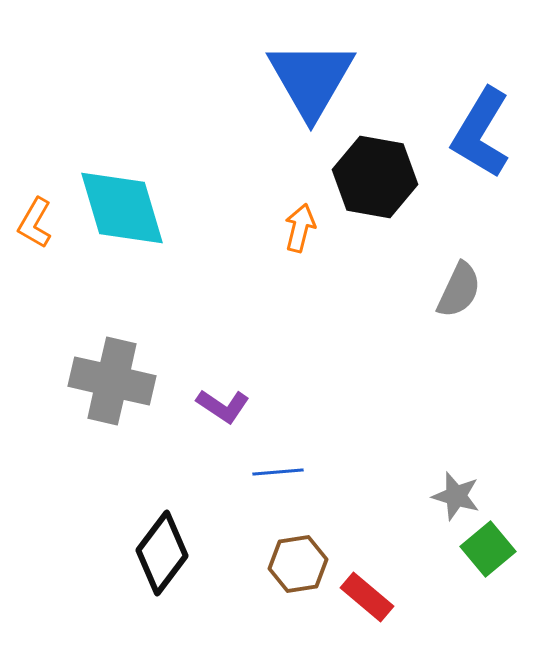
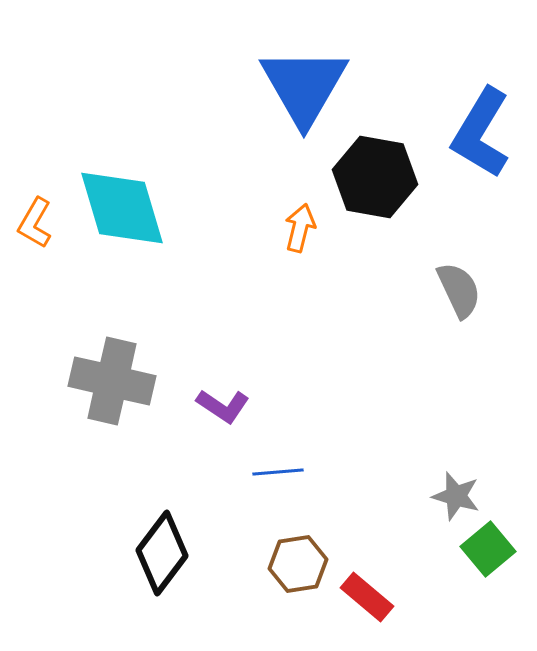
blue triangle: moved 7 px left, 7 px down
gray semicircle: rotated 50 degrees counterclockwise
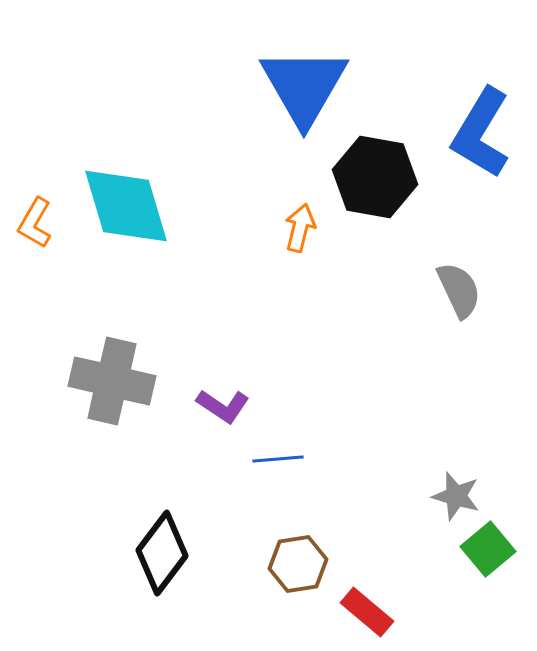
cyan diamond: moved 4 px right, 2 px up
blue line: moved 13 px up
red rectangle: moved 15 px down
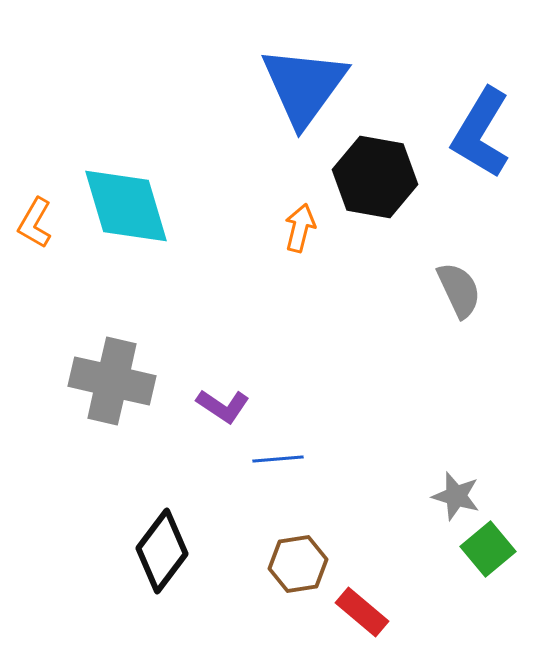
blue triangle: rotated 6 degrees clockwise
black diamond: moved 2 px up
red rectangle: moved 5 px left
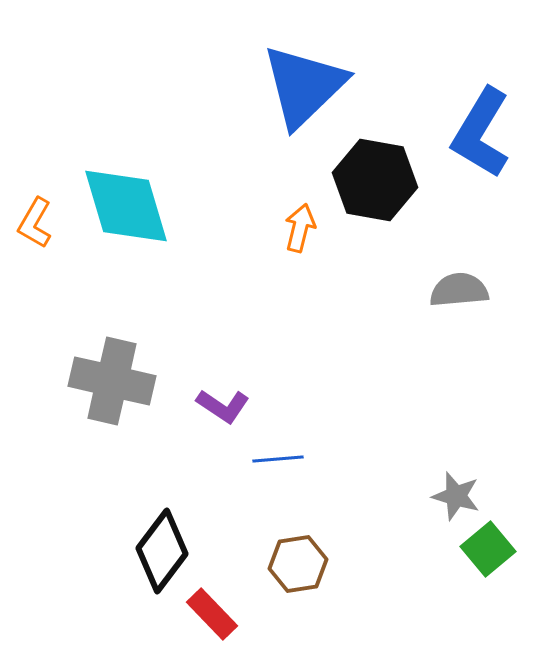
blue triangle: rotated 10 degrees clockwise
black hexagon: moved 3 px down
gray semicircle: rotated 70 degrees counterclockwise
red rectangle: moved 150 px left, 2 px down; rotated 6 degrees clockwise
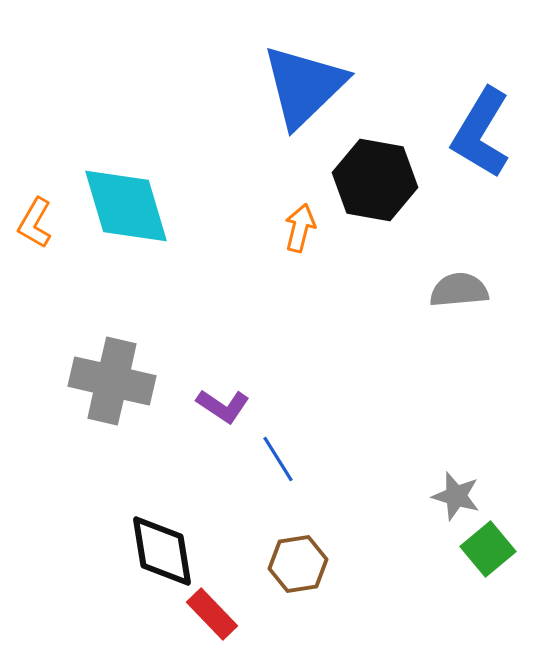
blue line: rotated 63 degrees clockwise
black diamond: rotated 46 degrees counterclockwise
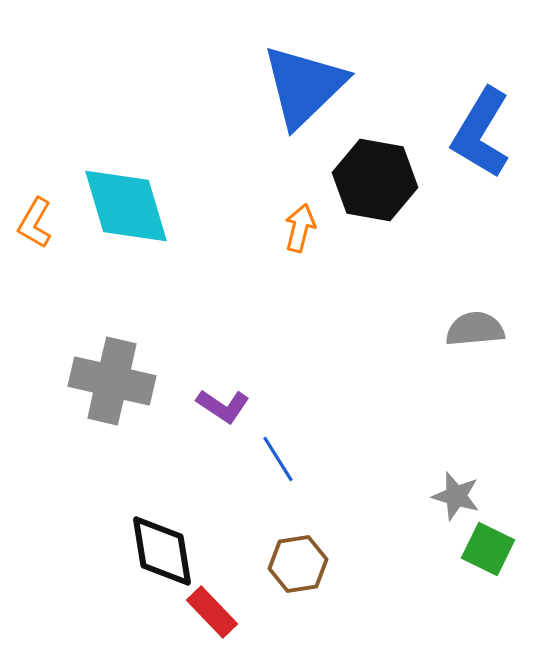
gray semicircle: moved 16 px right, 39 px down
green square: rotated 24 degrees counterclockwise
red rectangle: moved 2 px up
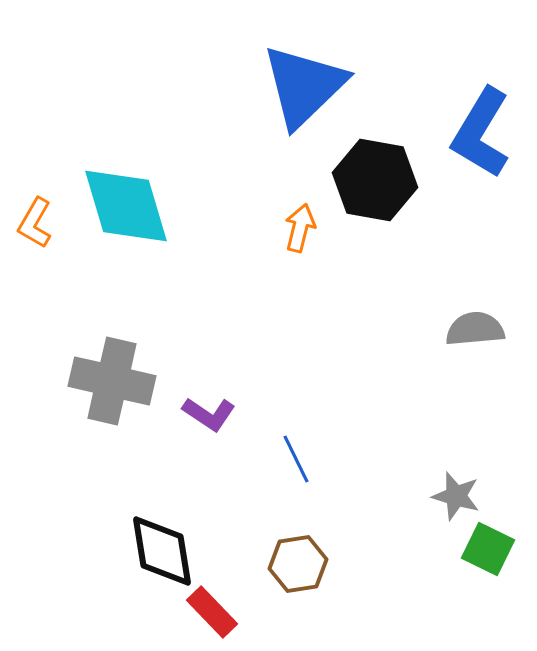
purple L-shape: moved 14 px left, 8 px down
blue line: moved 18 px right; rotated 6 degrees clockwise
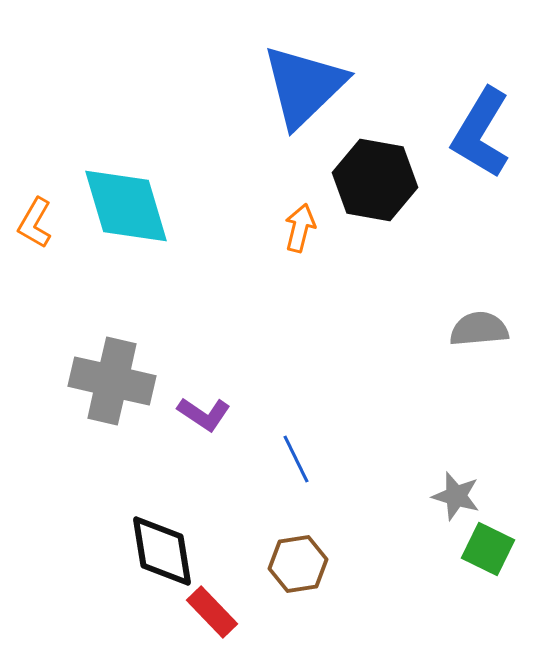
gray semicircle: moved 4 px right
purple L-shape: moved 5 px left
